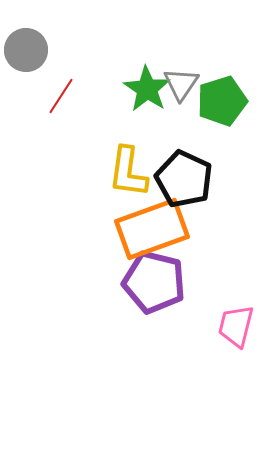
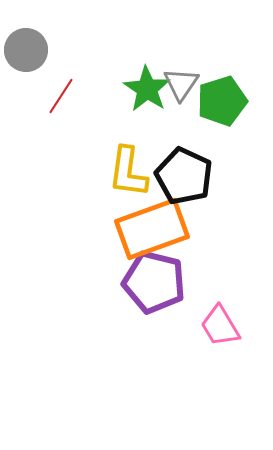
black pentagon: moved 3 px up
pink trapezoid: moved 16 px left; rotated 45 degrees counterclockwise
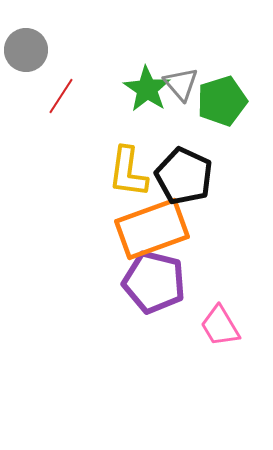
gray triangle: rotated 15 degrees counterclockwise
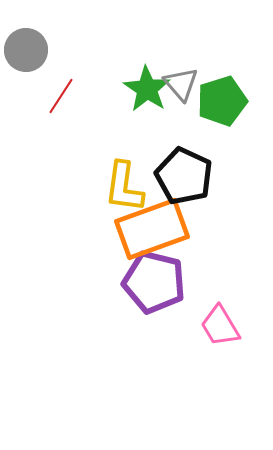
yellow L-shape: moved 4 px left, 15 px down
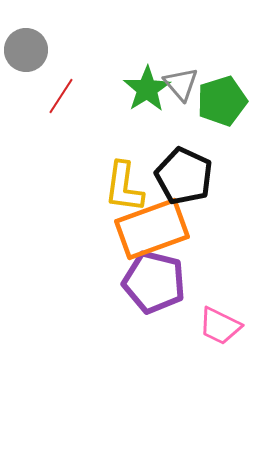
green star: rotated 6 degrees clockwise
pink trapezoid: rotated 33 degrees counterclockwise
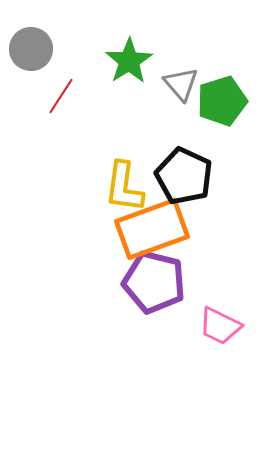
gray circle: moved 5 px right, 1 px up
green star: moved 18 px left, 28 px up
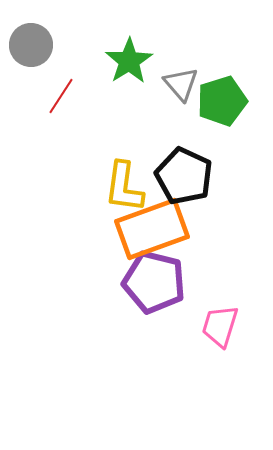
gray circle: moved 4 px up
pink trapezoid: rotated 81 degrees clockwise
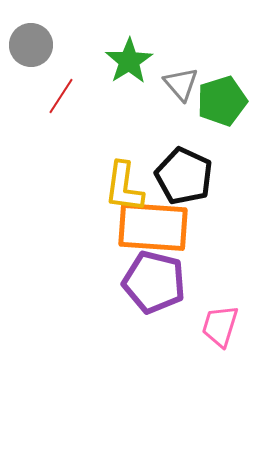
orange rectangle: moved 1 px right, 2 px up; rotated 24 degrees clockwise
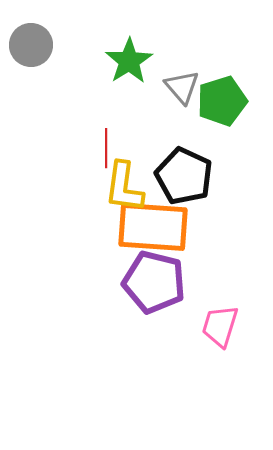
gray triangle: moved 1 px right, 3 px down
red line: moved 45 px right, 52 px down; rotated 33 degrees counterclockwise
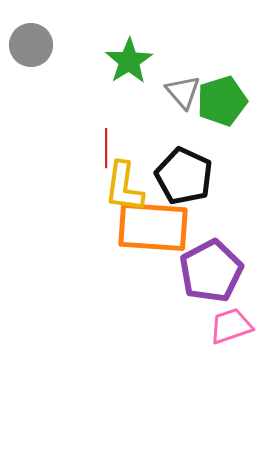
gray triangle: moved 1 px right, 5 px down
purple pentagon: moved 57 px right, 11 px up; rotated 30 degrees clockwise
pink trapezoid: moved 11 px right; rotated 54 degrees clockwise
